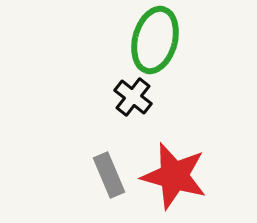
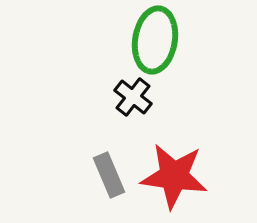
green ellipse: rotated 6 degrees counterclockwise
red star: rotated 8 degrees counterclockwise
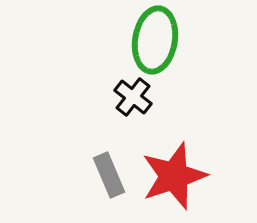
red star: rotated 26 degrees counterclockwise
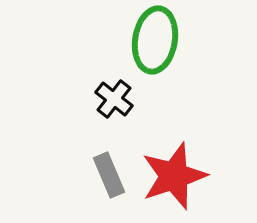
black cross: moved 19 px left, 2 px down
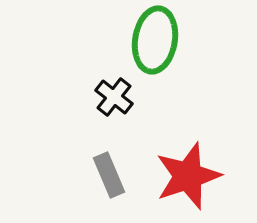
black cross: moved 2 px up
red star: moved 14 px right
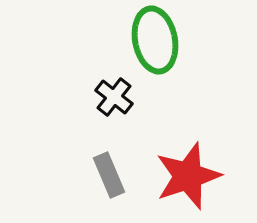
green ellipse: rotated 20 degrees counterclockwise
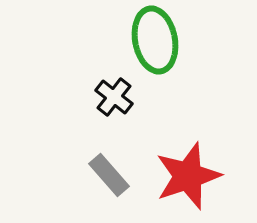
gray rectangle: rotated 18 degrees counterclockwise
